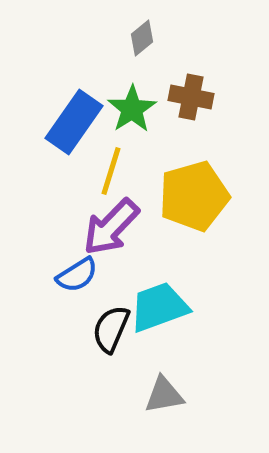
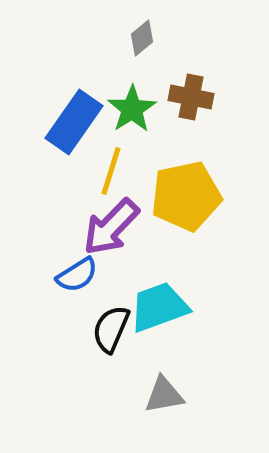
yellow pentagon: moved 8 px left; rotated 4 degrees clockwise
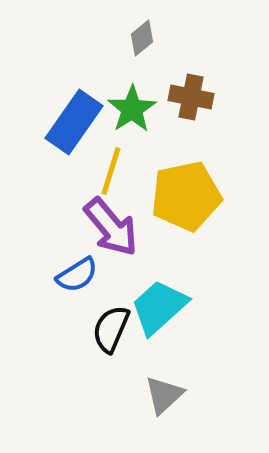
purple arrow: rotated 84 degrees counterclockwise
cyan trapezoid: rotated 22 degrees counterclockwise
gray triangle: rotated 33 degrees counterclockwise
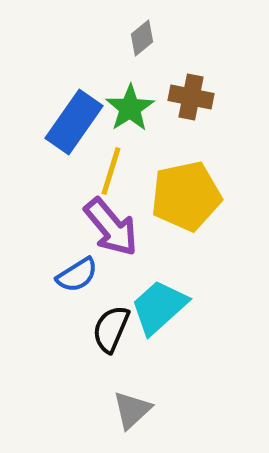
green star: moved 2 px left, 1 px up
gray triangle: moved 32 px left, 15 px down
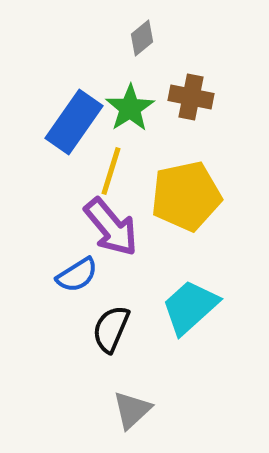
cyan trapezoid: moved 31 px right
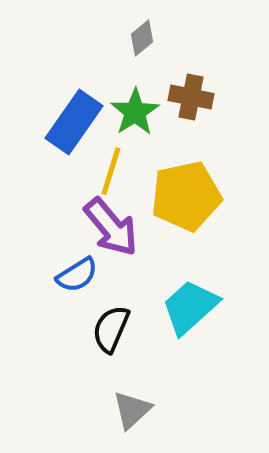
green star: moved 5 px right, 4 px down
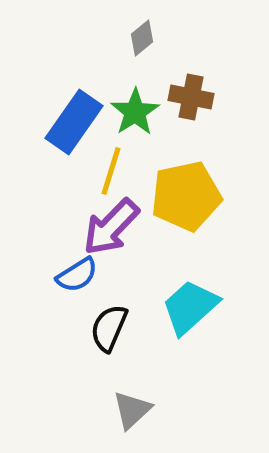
purple arrow: rotated 84 degrees clockwise
black semicircle: moved 2 px left, 1 px up
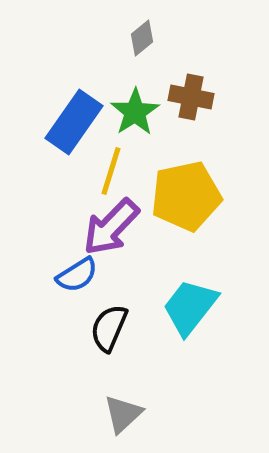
cyan trapezoid: rotated 10 degrees counterclockwise
gray triangle: moved 9 px left, 4 px down
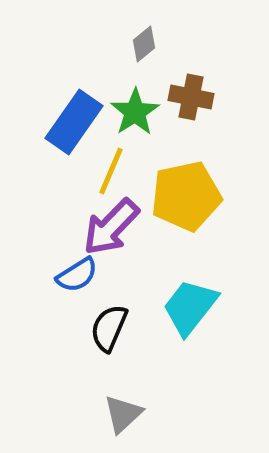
gray diamond: moved 2 px right, 6 px down
yellow line: rotated 6 degrees clockwise
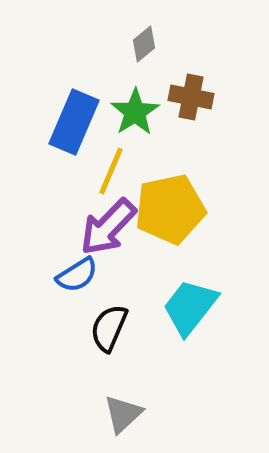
blue rectangle: rotated 12 degrees counterclockwise
yellow pentagon: moved 16 px left, 13 px down
purple arrow: moved 3 px left
